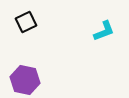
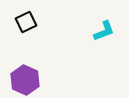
purple hexagon: rotated 12 degrees clockwise
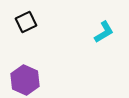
cyan L-shape: moved 1 px down; rotated 10 degrees counterclockwise
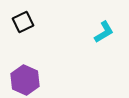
black square: moved 3 px left
